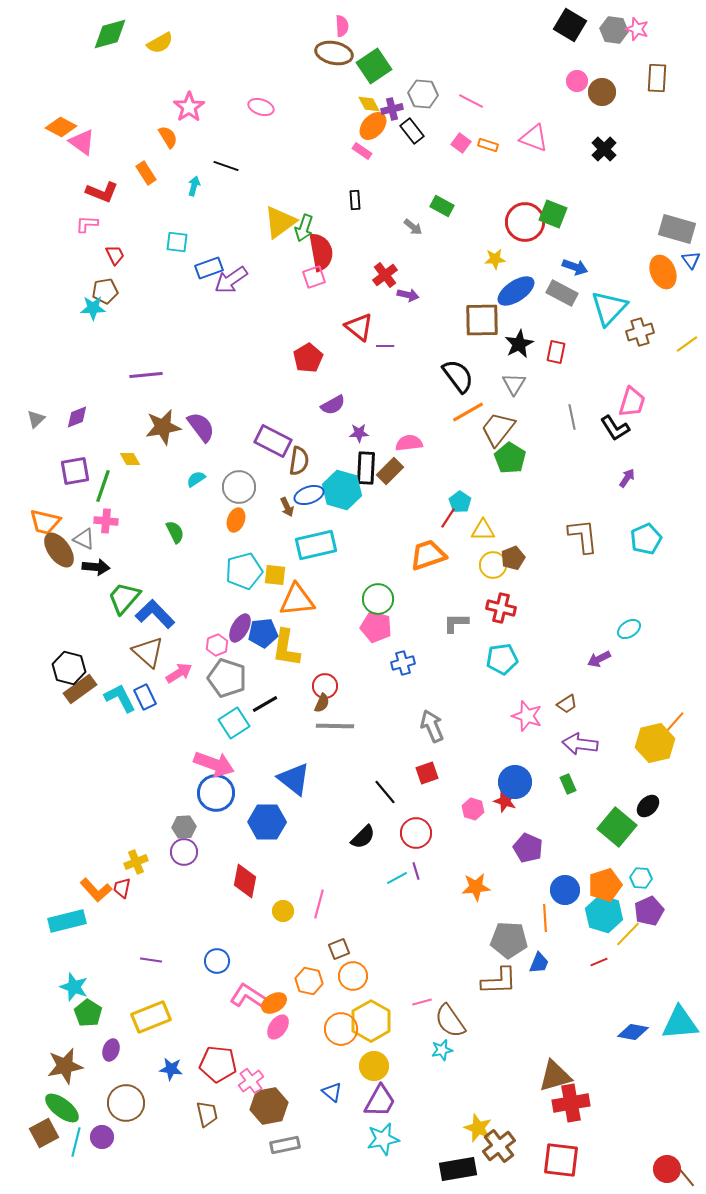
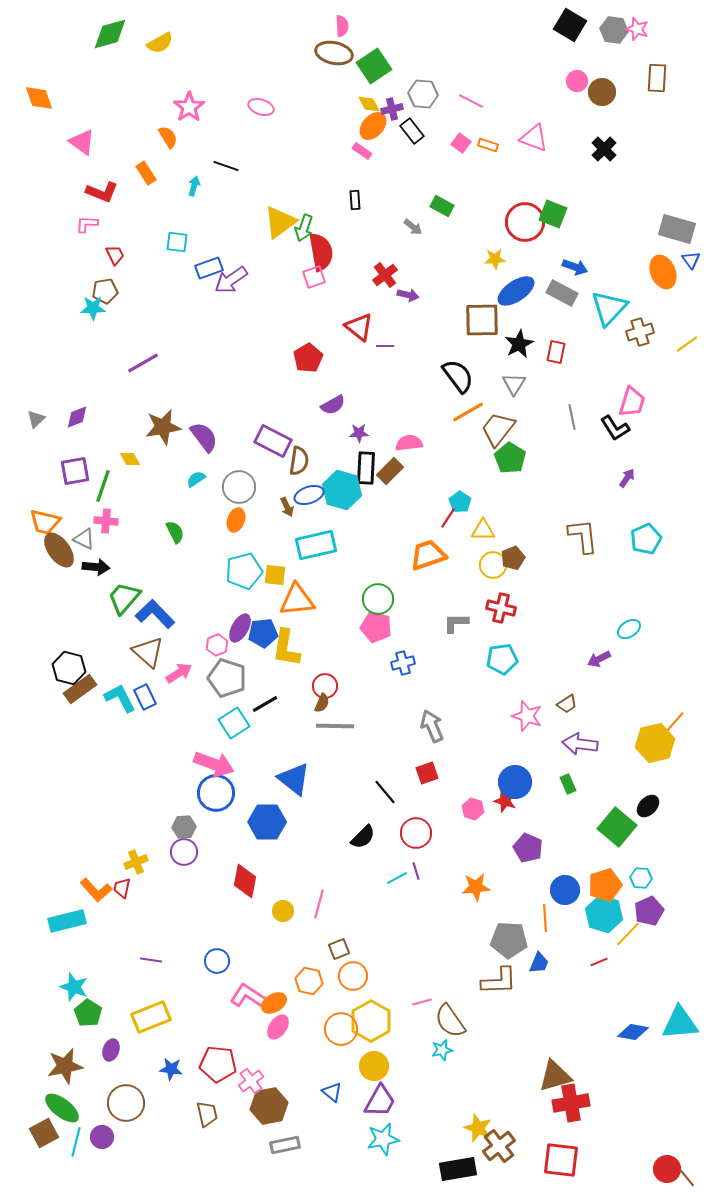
orange diamond at (61, 127): moved 22 px left, 29 px up; rotated 44 degrees clockwise
purple line at (146, 375): moved 3 px left, 12 px up; rotated 24 degrees counterclockwise
purple semicircle at (201, 427): moved 3 px right, 10 px down
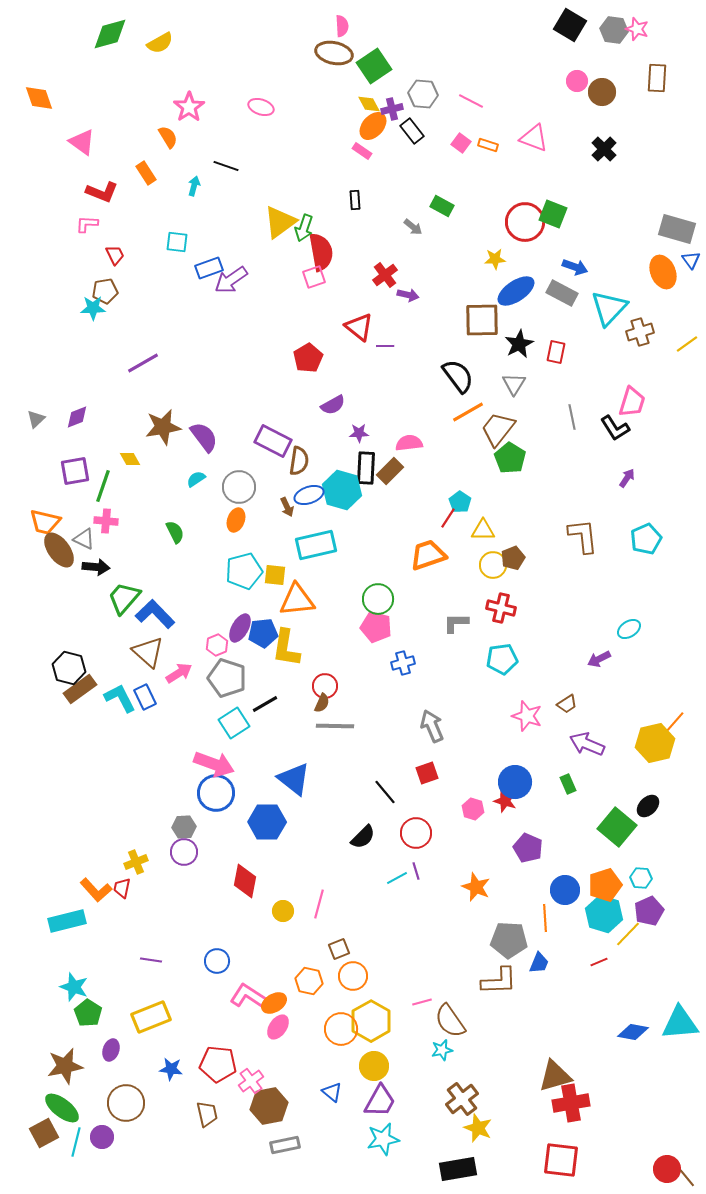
purple arrow at (580, 744): moved 7 px right; rotated 16 degrees clockwise
orange star at (476, 887): rotated 28 degrees clockwise
brown cross at (499, 1146): moved 37 px left, 47 px up
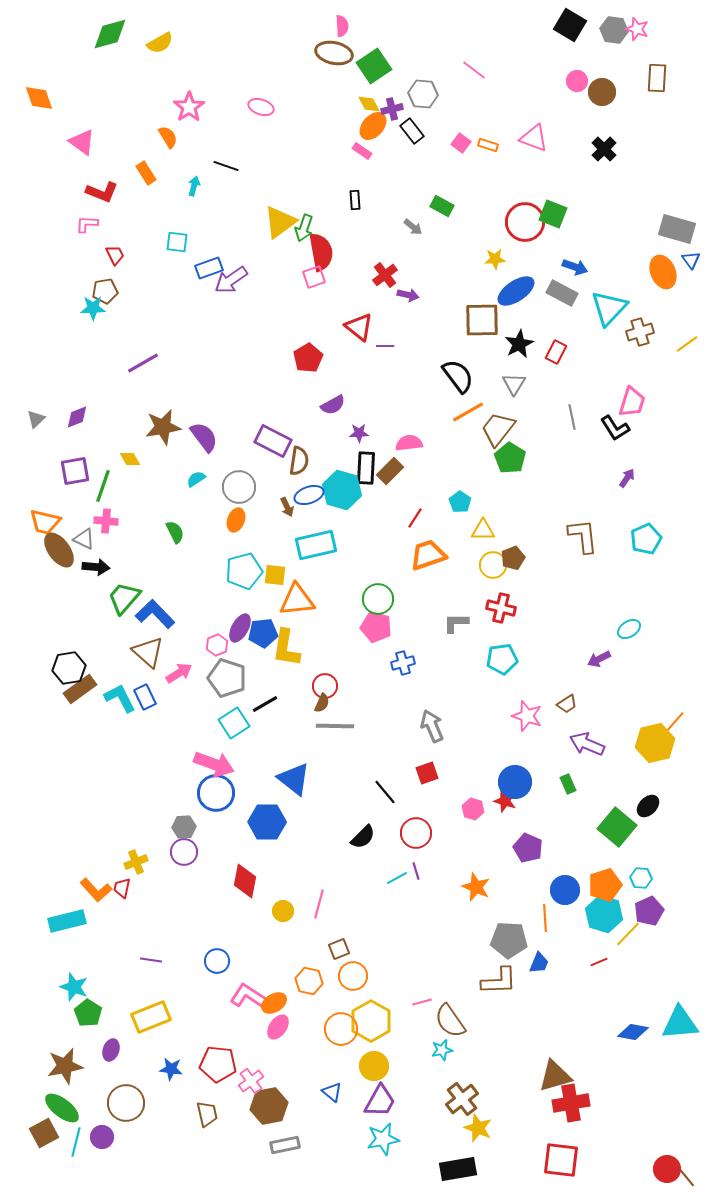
pink line at (471, 101): moved 3 px right, 31 px up; rotated 10 degrees clockwise
red rectangle at (556, 352): rotated 15 degrees clockwise
red line at (448, 518): moved 33 px left
black hexagon at (69, 668): rotated 24 degrees counterclockwise
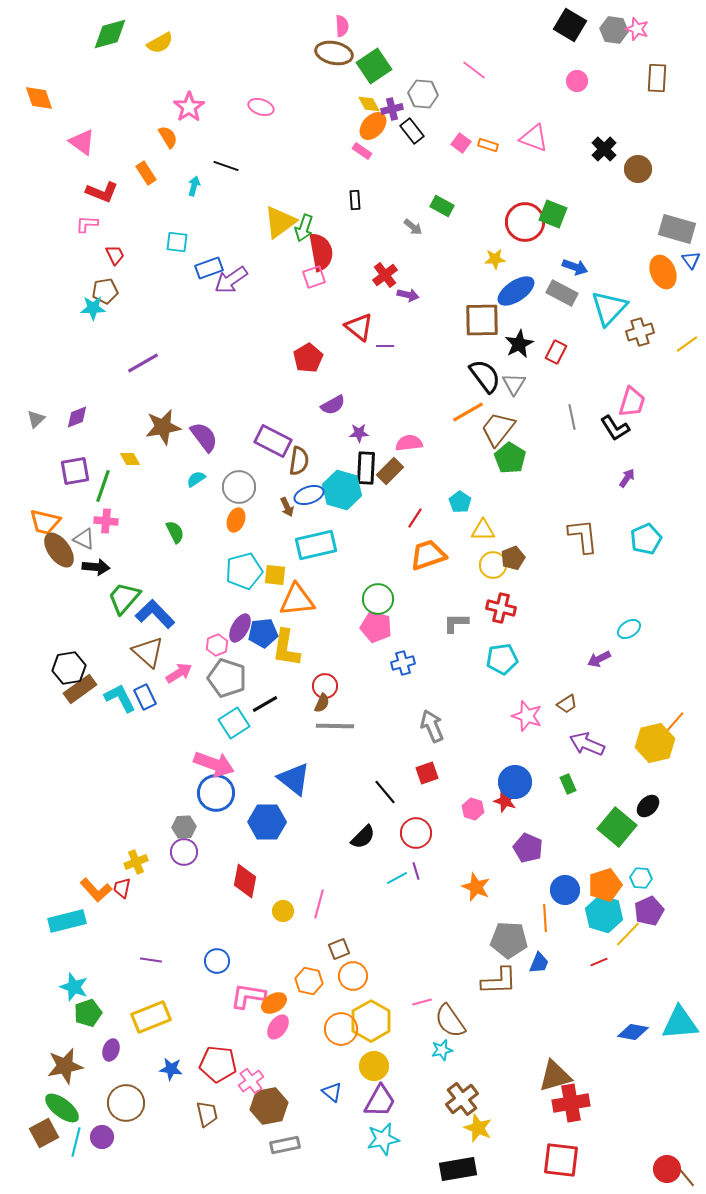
brown circle at (602, 92): moved 36 px right, 77 px down
black semicircle at (458, 376): moved 27 px right
pink L-shape at (248, 996): rotated 24 degrees counterclockwise
green pentagon at (88, 1013): rotated 20 degrees clockwise
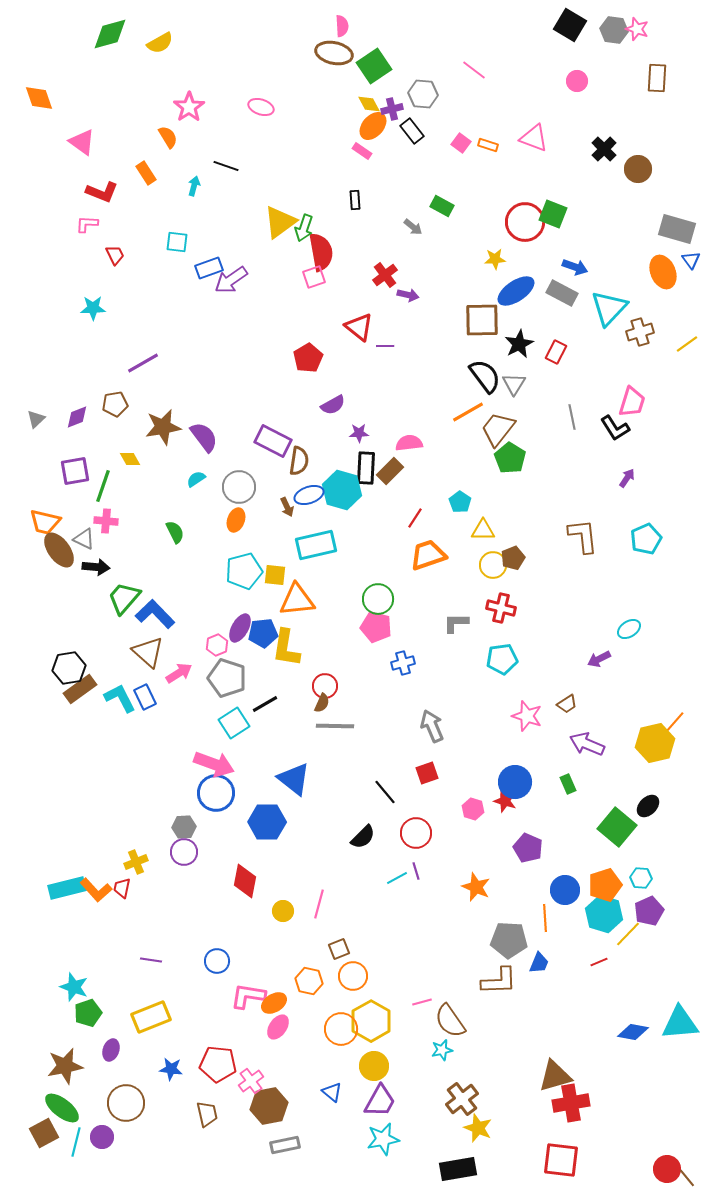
brown pentagon at (105, 291): moved 10 px right, 113 px down
cyan rectangle at (67, 921): moved 33 px up
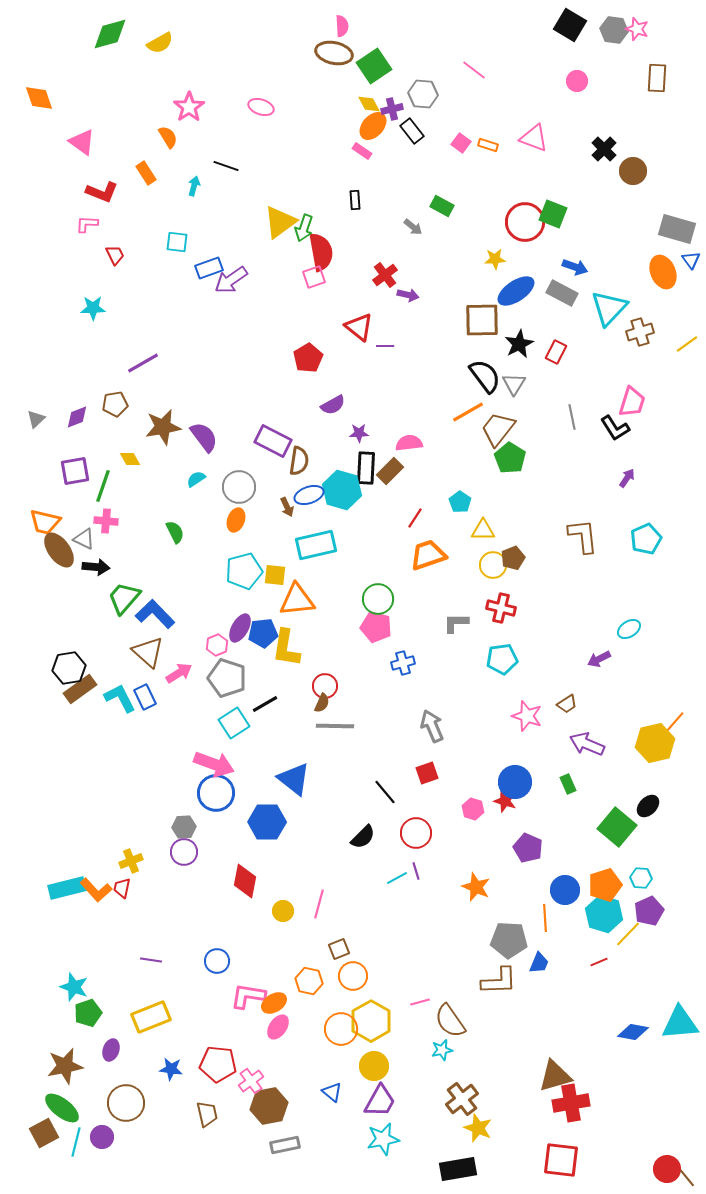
brown circle at (638, 169): moved 5 px left, 2 px down
yellow cross at (136, 862): moved 5 px left, 1 px up
pink line at (422, 1002): moved 2 px left
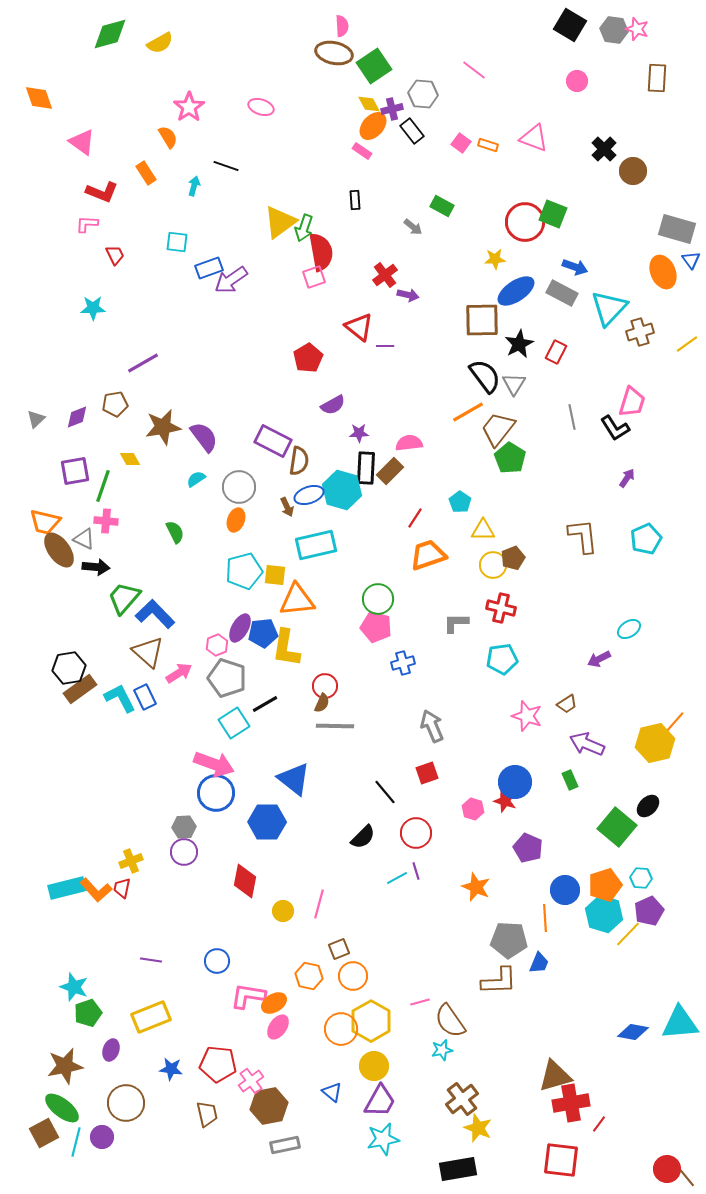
green rectangle at (568, 784): moved 2 px right, 4 px up
red line at (599, 962): moved 162 px down; rotated 30 degrees counterclockwise
orange hexagon at (309, 981): moved 5 px up
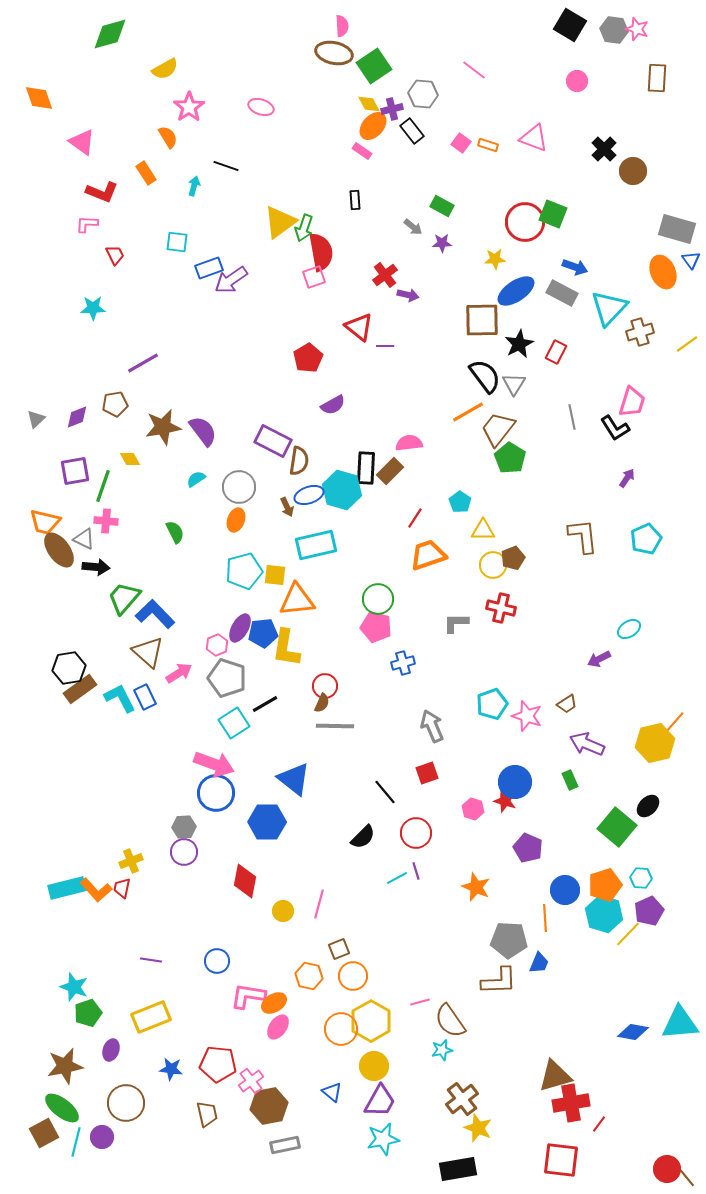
yellow semicircle at (160, 43): moved 5 px right, 26 px down
purple star at (359, 433): moved 83 px right, 190 px up
purple semicircle at (204, 437): moved 1 px left, 6 px up
cyan pentagon at (502, 659): moved 10 px left, 45 px down; rotated 12 degrees counterclockwise
